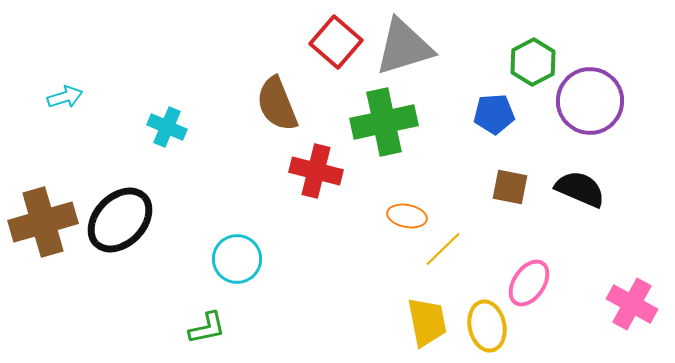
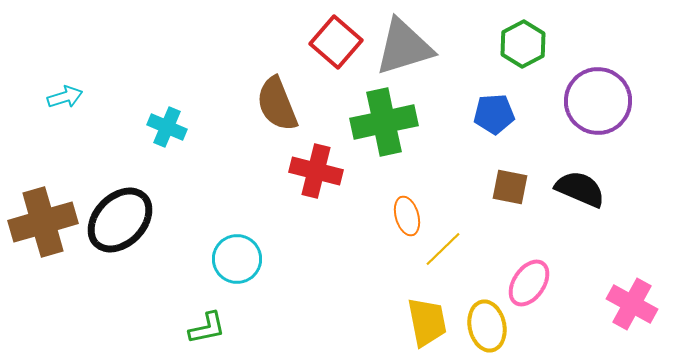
green hexagon: moved 10 px left, 18 px up
purple circle: moved 8 px right
orange ellipse: rotated 63 degrees clockwise
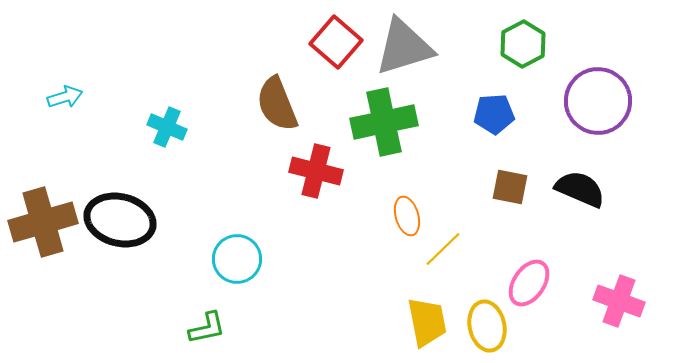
black ellipse: rotated 60 degrees clockwise
pink cross: moved 13 px left, 3 px up; rotated 9 degrees counterclockwise
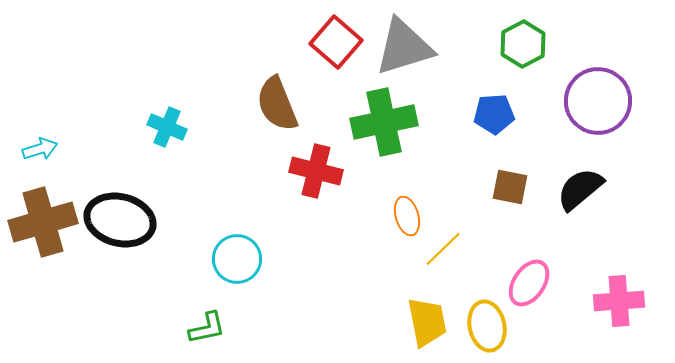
cyan arrow: moved 25 px left, 52 px down
black semicircle: rotated 63 degrees counterclockwise
pink cross: rotated 24 degrees counterclockwise
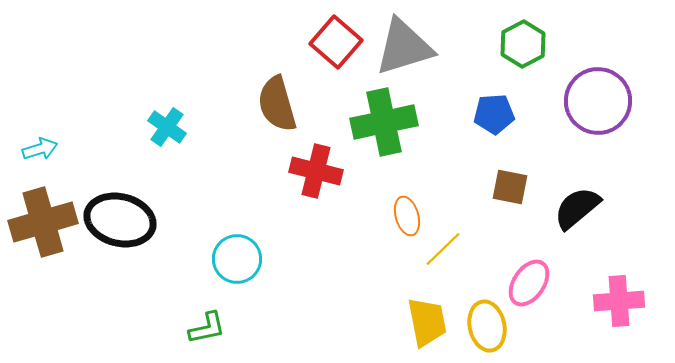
brown semicircle: rotated 6 degrees clockwise
cyan cross: rotated 12 degrees clockwise
black semicircle: moved 3 px left, 19 px down
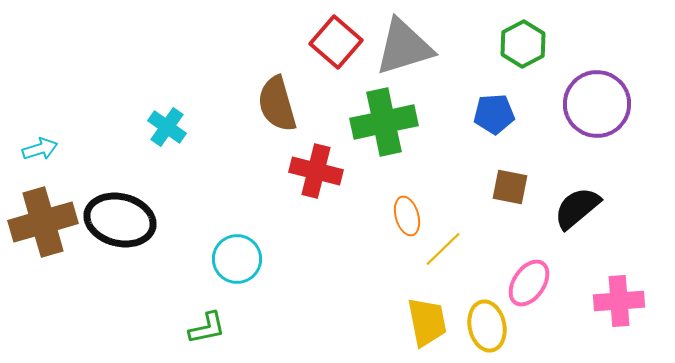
purple circle: moved 1 px left, 3 px down
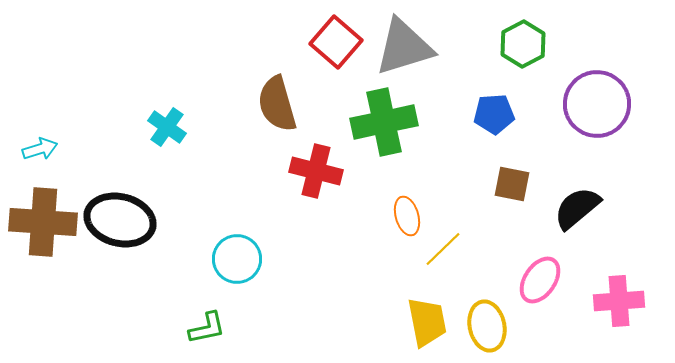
brown square: moved 2 px right, 3 px up
brown cross: rotated 20 degrees clockwise
pink ellipse: moved 11 px right, 3 px up
